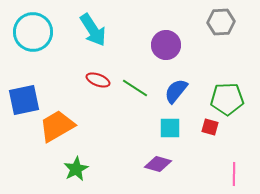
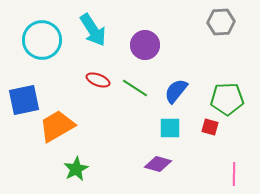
cyan circle: moved 9 px right, 8 px down
purple circle: moved 21 px left
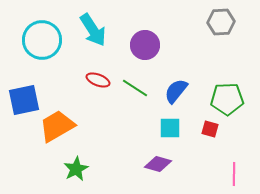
red square: moved 2 px down
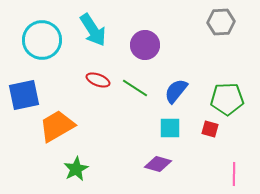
blue square: moved 5 px up
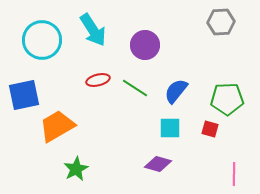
red ellipse: rotated 35 degrees counterclockwise
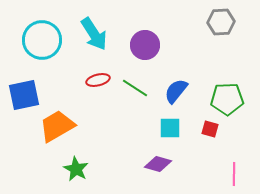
cyan arrow: moved 1 px right, 4 px down
green star: rotated 15 degrees counterclockwise
